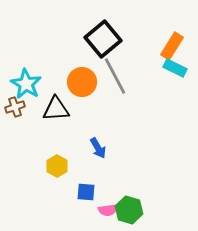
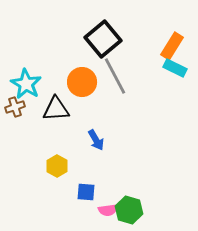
blue arrow: moved 2 px left, 8 px up
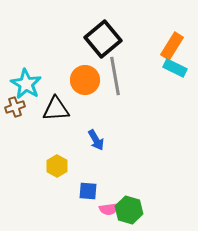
gray line: rotated 18 degrees clockwise
orange circle: moved 3 px right, 2 px up
blue square: moved 2 px right, 1 px up
pink semicircle: moved 1 px right, 1 px up
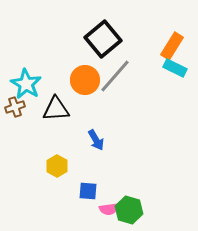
gray line: rotated 51 degrees clockwise
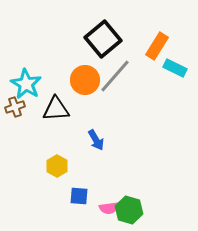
orange rectangle: moved 15 px left
blue square: moved 9 px left, 5 px down
pink semicircle: moved 1 px up
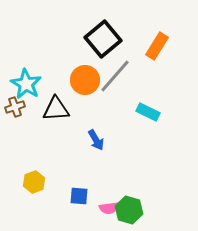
cyan rectangle: moved 27 px left, 44 px down
yellow hexagon: moved 23 px left, 16 px down; rotated 10 degrees clockwise
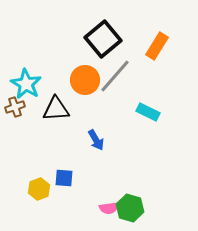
yellow hexagon: moved 5 px right, 7 px down
blue square: moved 15 px left, 18 px up
green hexagon: moved 1 px right, 2 px up
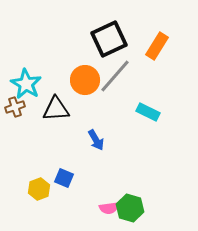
black square: moved 6 px right; rotated 15 degrees clockwise
blue square: rotated 18 degrees clockwise
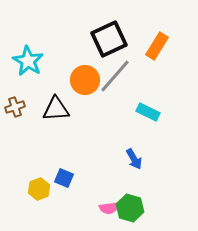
cyan star: moved 2 px right, 23 px up
blue arrow: moved 38 px right, 19 px down
